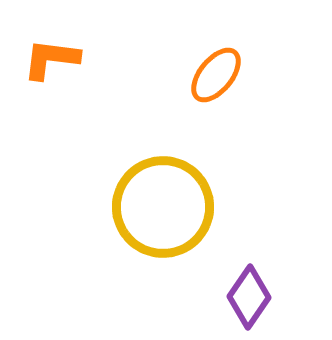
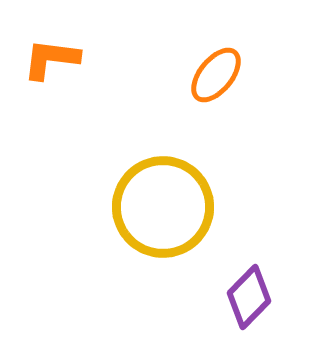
purple diamond: rotated 10 degrees clockwise
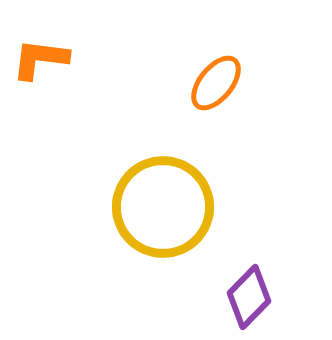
orange L-shape: moved 11 px left
orange ellipse: moved 8 px down
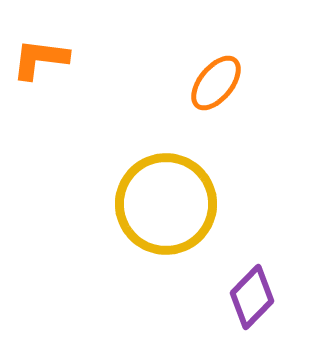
yellow circle: moved 3 px right, 3 px up
purple diamond: moved 3 px right
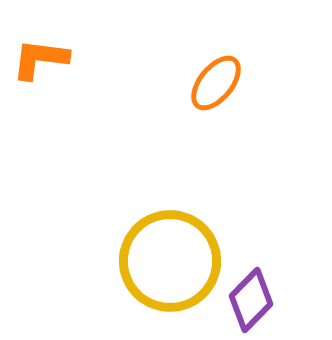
yellow circle: moved 4 px right, 57 px down
purple diamond: moved 1 px left, 3 px down
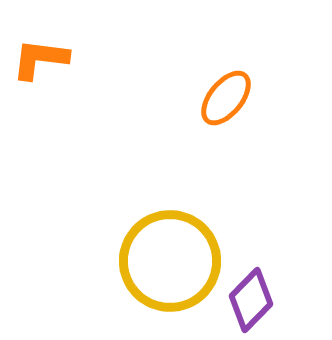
orange ellipse: moved 10 px right, 15 px down
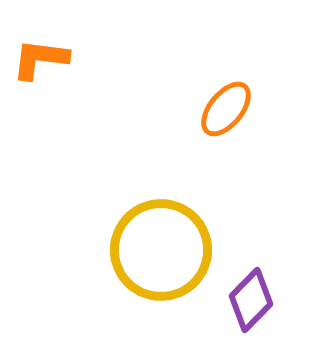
orange ellipse: moved 11 px down
yellow circle: moved 9 px left, 11 px up
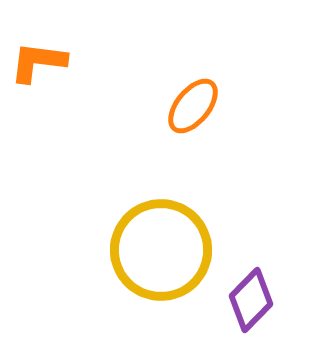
orange L-shape: moved 2 px left, 3 px down
orange ellipse: moved 33 px left, 3 px up
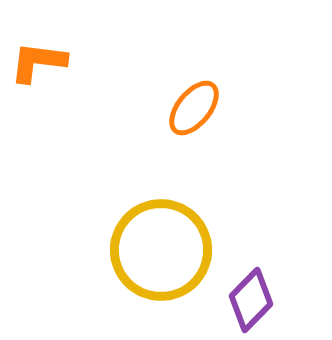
orange ellipse: moved 1 px right, 2 px down
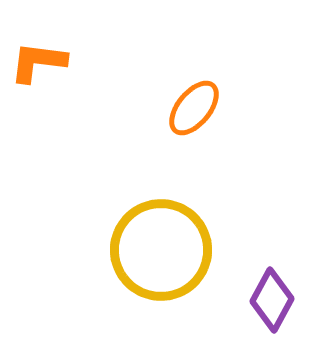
purple diamond: moved 21 px right; rotated 16 degrees counterclockwise
